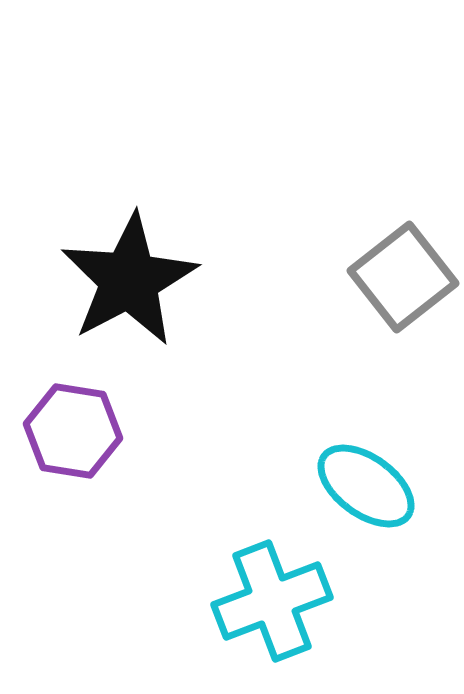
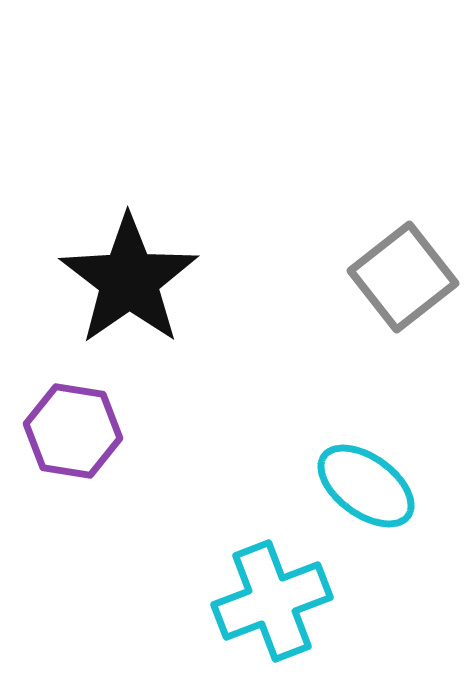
black star: rotated 7 degrees counterclockwise
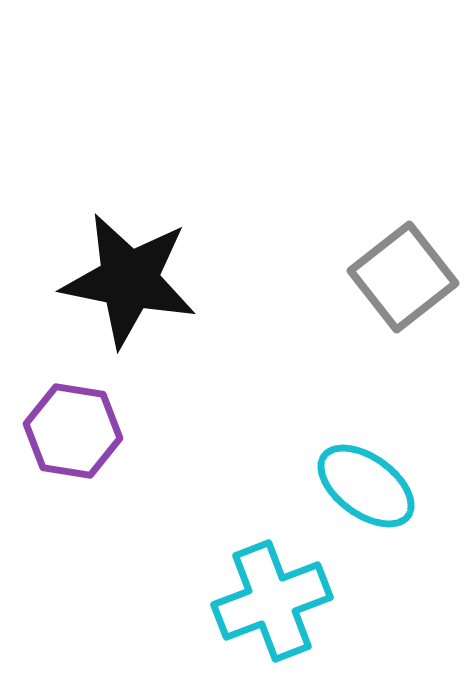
black star: rotated 26 degrees counterclockwise
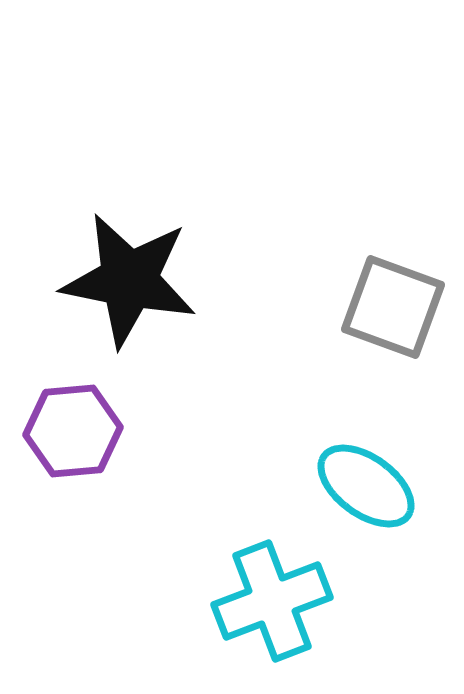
gray square: moved 10 px left, 30 px down; rotated 32 degrees counterclockwise
purple hexagon: rotated 14 degrees counterclockwise
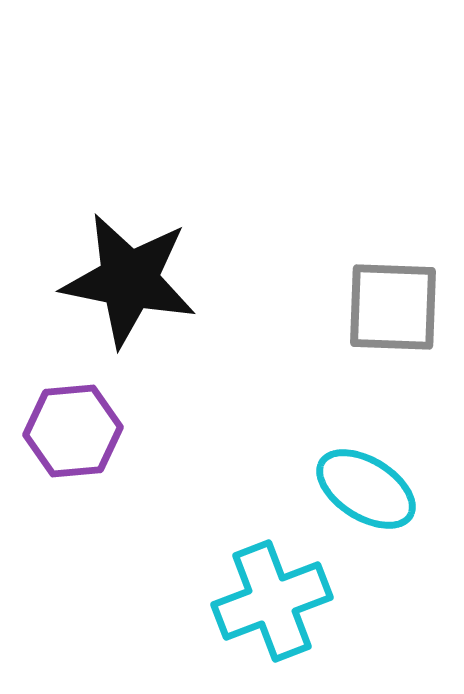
gray square: rotated 18 degrees counterclockwise
cyan ellipse: moved 3 px down; rotated 4 degrees counterclockwise
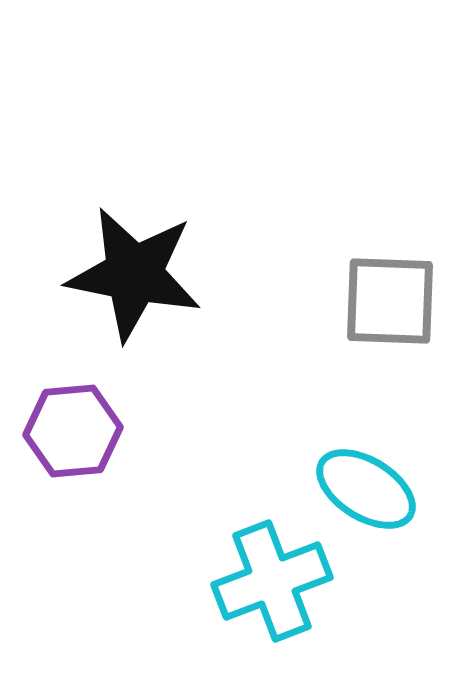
black star: moved 5 px right, 6 px up
gray square: moved 3 px left, 6 px up
cyan cross: moved 20 px up
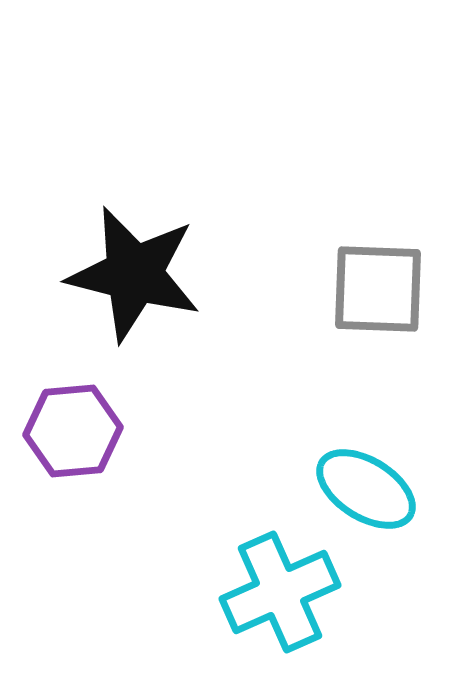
black star: rotated 3 degrees clockwise
gray square: moved 12 px left, 12 px up
cyan cross: moved 8 px right, 11 px down; rotated 3 degrees counterclockwise
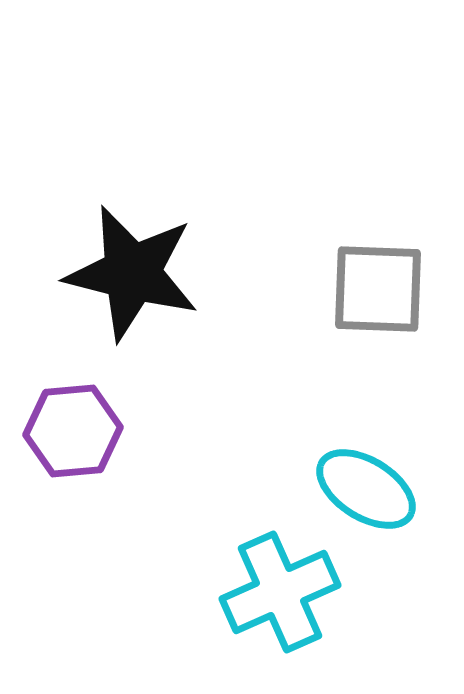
black star: moved 2 px left, 1 px up
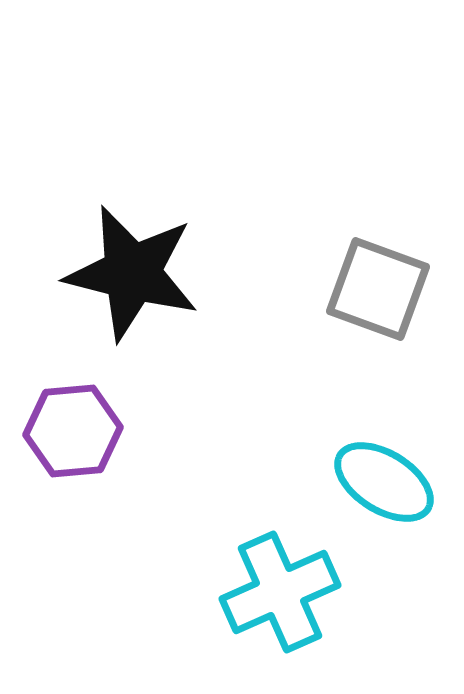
gray square: rotated 18 degrees clockwise
cyan ellipse: moved 18 px right, 7 px up
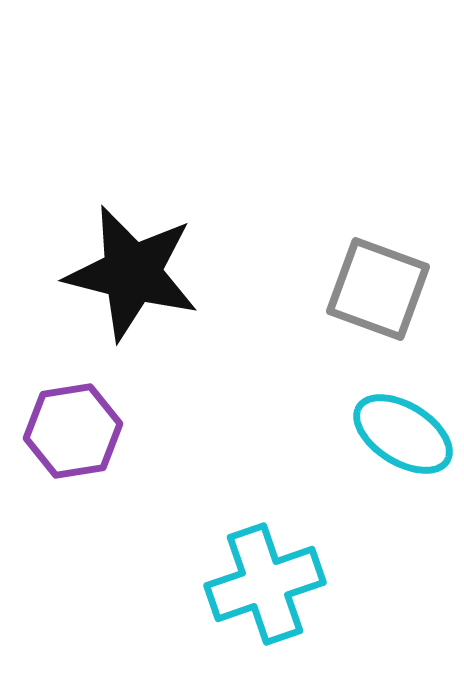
purple hexagon: rotated 4 degrees counterclockwise
cyan ellipse: moved 19 px right, 48 px up
cyan cross: moved 15 px left, 8 px up; rotated 5 degrees clockwise
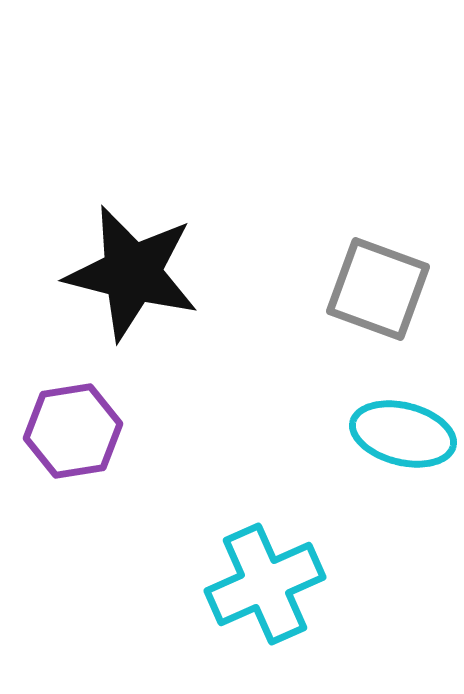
cyan ellipse: rotated 18 degrees counterclockwise
cyan cross: rotated 5 degrees counterclockwise
